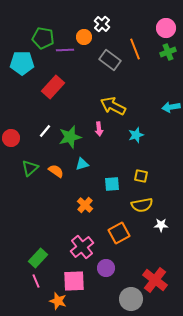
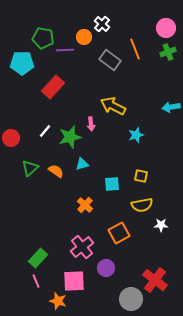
pink arrow: moved 8 px left, 5 px up
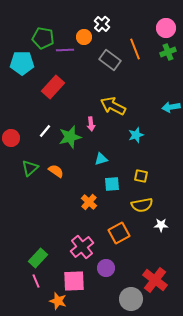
cyan triangle: moved 19 px right, 5 px up
orange cross: moved 4 px right, 3 px up
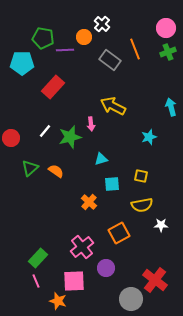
cyan arrow: rotated 84 degrees clockwise
cyan star: moved 13 px right, 2 px down
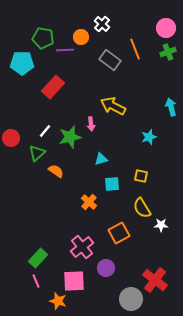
orange circle: moved 3 px left
green triangle: moved 7 px right, 15 px up
yellow semicircle: moved 3 px down; rotated 70 degrees clockwise
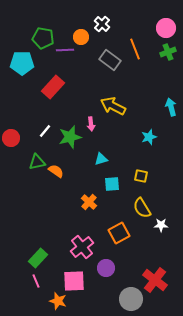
green triangle: moved 9 px down; rotated 30 degrees clockwise
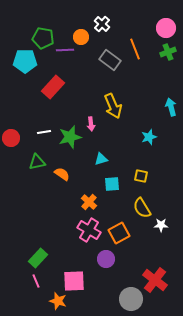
cyan pentagon: moved 3 px right, 2 px up
yellow arrow: rotated 140 degrees counterclockwise
white line: moved 1 px left, 1 px down; rotated 40 degrees clockwise
orange semicircle: moved 6 px right, 3 px down
pink cross: moved 7 px right, 17 px up; rotated 20 degrees counterclockwise
purple circle: moved 9 px up
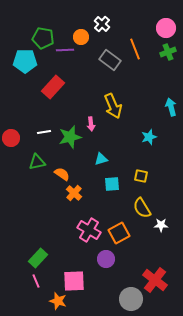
orange cross: moved 15 px left, 9 px up
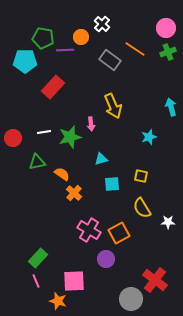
orange line: rotated 35 degrees counterclockwise
red circle: moved 2 px right
white star: moved 7 px right, 3 px up
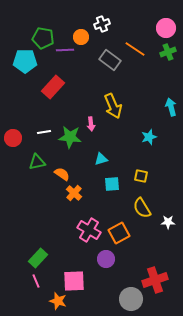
white cross: rotated 28 degrees clockwise
green star: rotated 20 degrees clockwise
red cross: rotated 35 degrees clockwise
